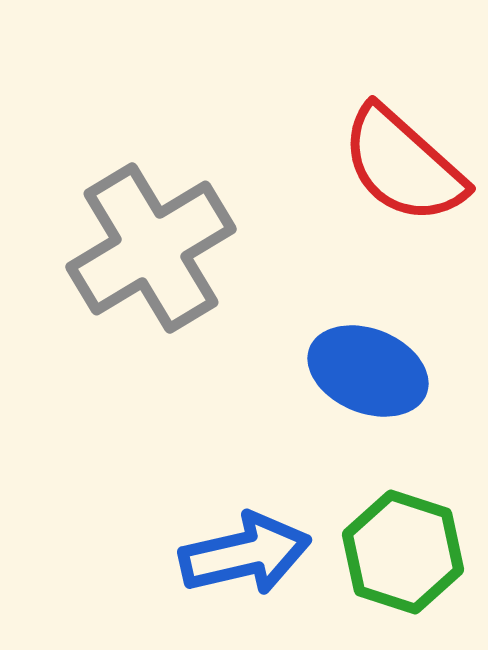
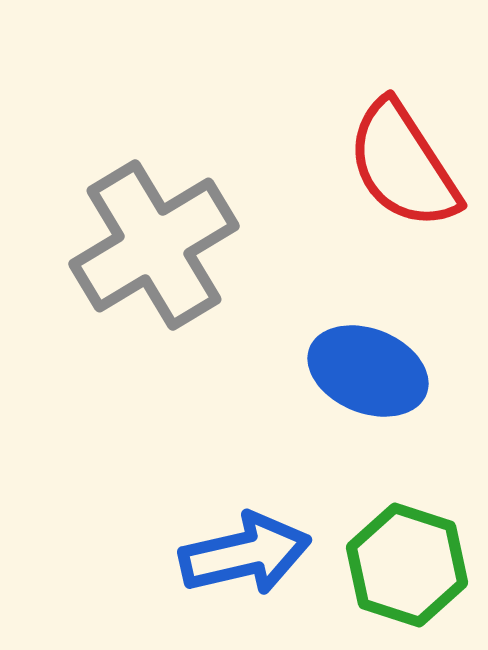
red semicircle: rotated 15 degrees clockwise
gray cross: moved 3 px right, 3 px up
green hexagon: moved 4 px right, 13 px down
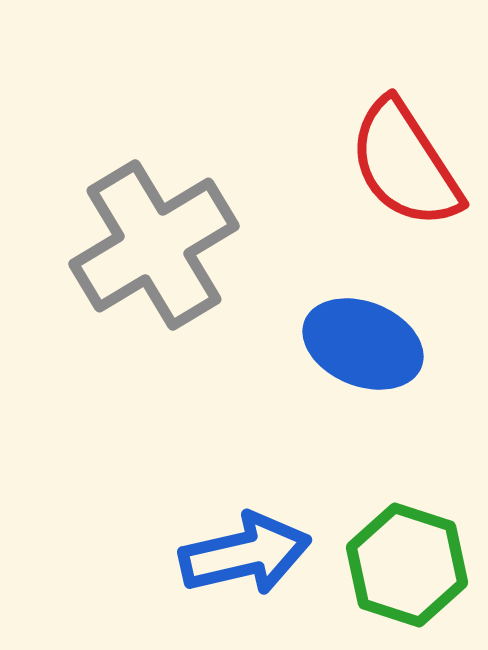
red semicircle: moved 2 px right, 1 px up
blue ellipse: moved 5 px left, 27 px up
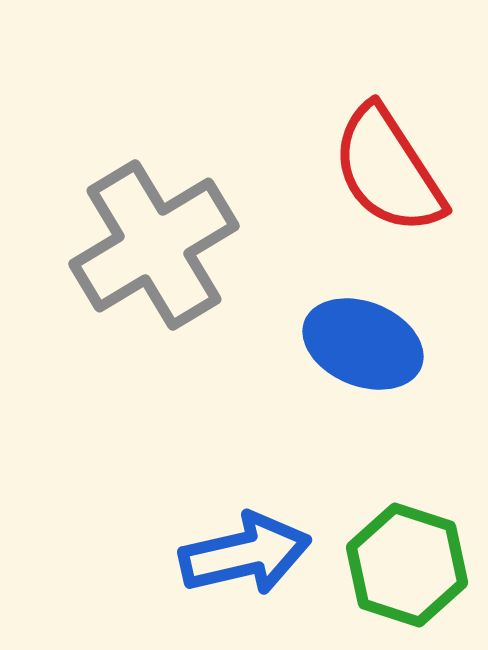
red semicircle: moved 17 px left, 6 px down
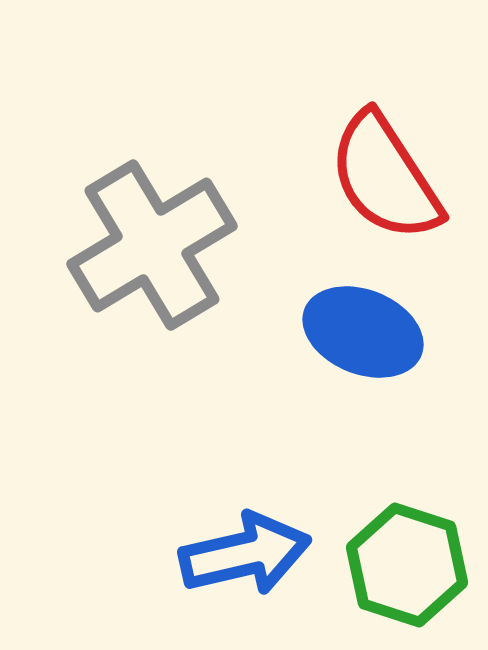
red semicircle: moved 3 px left, 7 px down
gray cross: moved 2 px left
blue ellipse: moved 12 px up
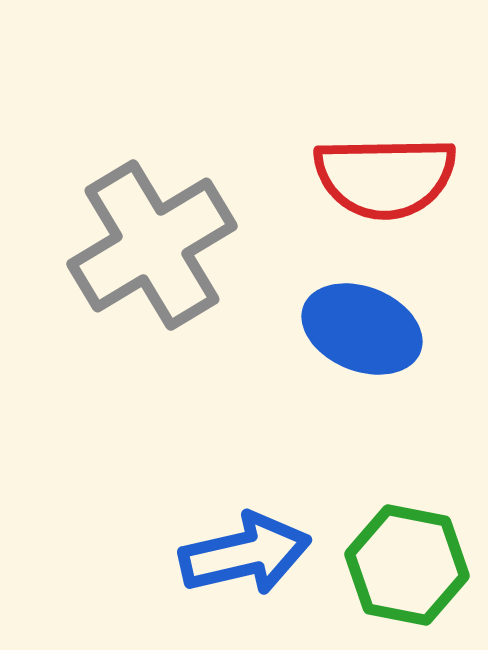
red semicircle: rotated 58 degrees counterclockwise
blue ellipse: moved 1 px left, 3 px up
green hexagon: rotated 7 degrees counterclockwise
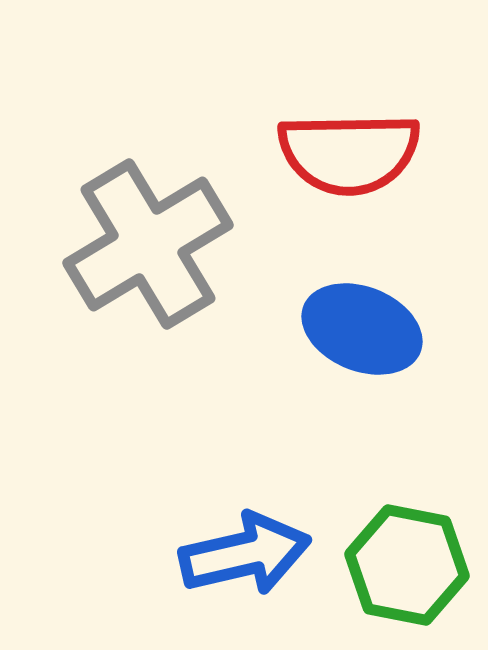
red semicircle: moved 36 px left, 24 px up
gray cross: moved 4 px left, 1 px up
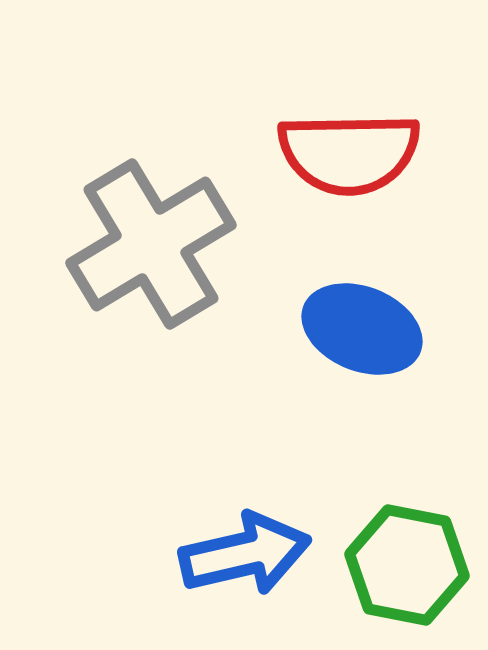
gray cross: moved 3 px right
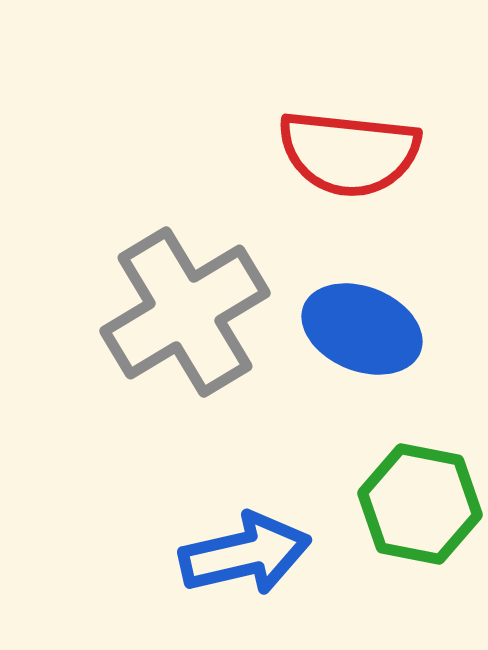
red semicircle: rotated 7 degrees clockwise
gray cross: moved 34 px right, 68 px down
green hexagon: moved 13 px right, 61 px up
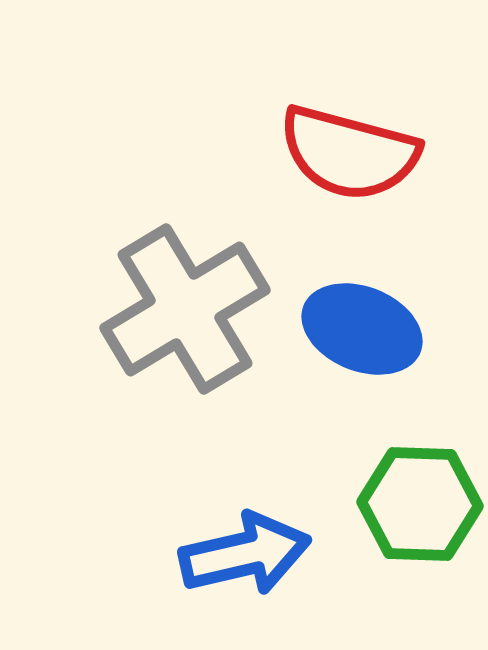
red semicircle: rotated 9 degrees clockwise
gray cross: moved 3 px up
green hexagon: rotated 9 degrees counterclockwise
